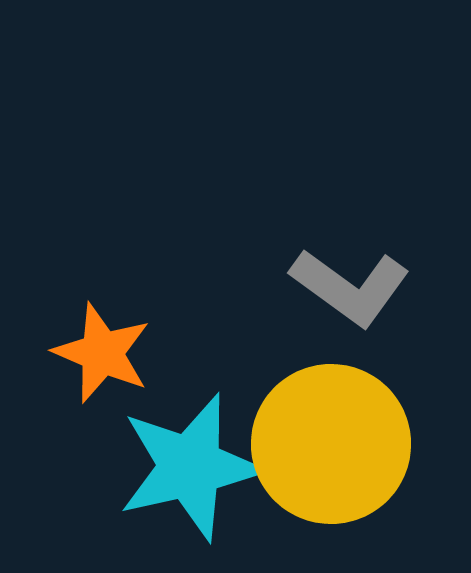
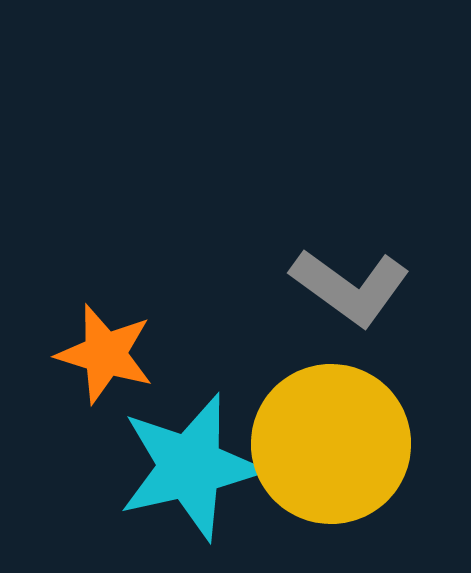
orange star: moved 3 px right, 1 px down; rotated 6 degrees counterclockwise
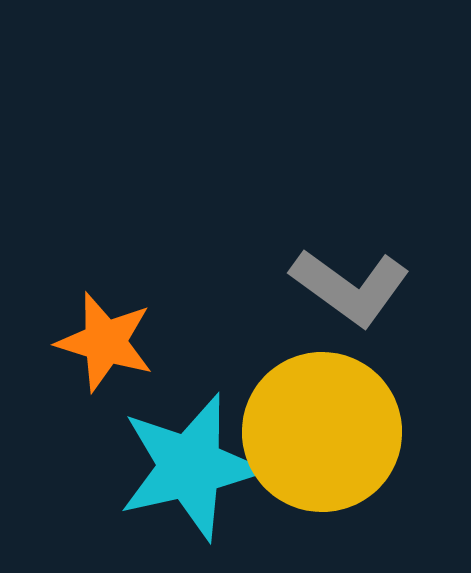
orange star: moved 12 px up
yellow circle: moved 9 px left, 12 px up
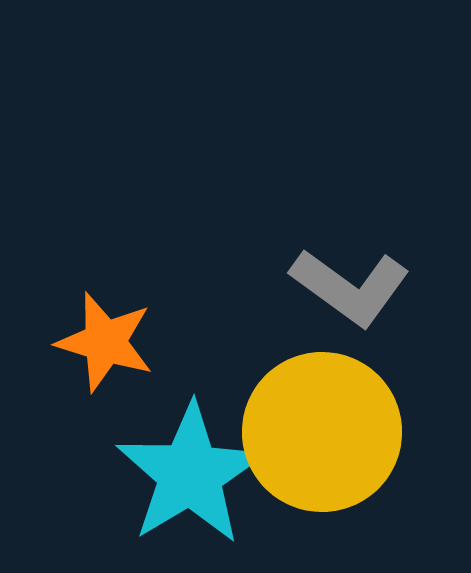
cyan star: moved 7 px down; rotated 18 degrees counterclockwise
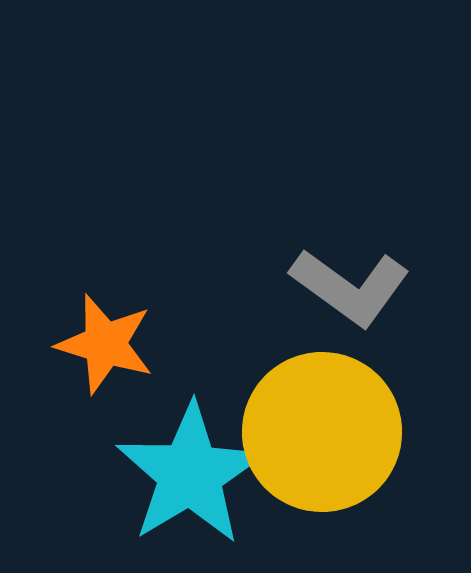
orange star: moved 2 px down
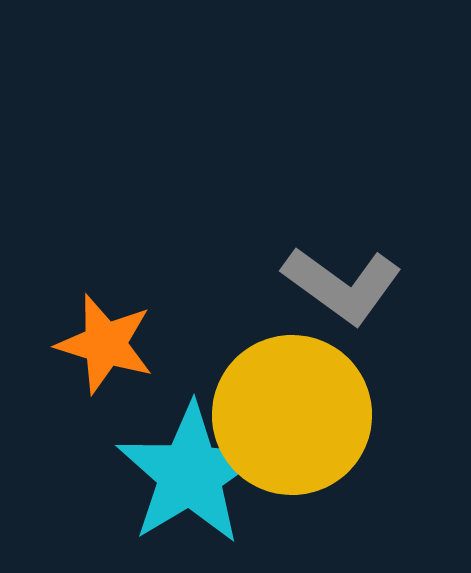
gray L-shape: moved 8 px left, 2 px up
yellow circle: moved 30 px left, 17 px up
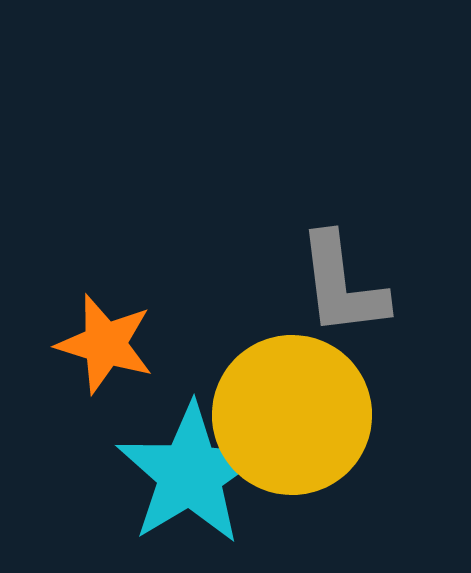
gray L-shape: rotated 47 degrees clockwise
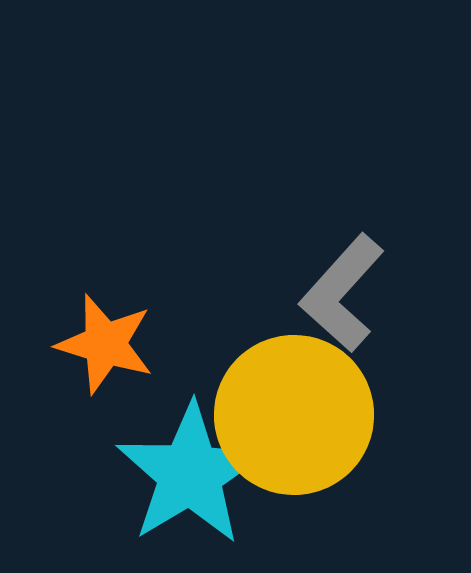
gray L-shape: moved 8 px down; rotated 49 degrees clockwise
yellow circle: moved 2 px right
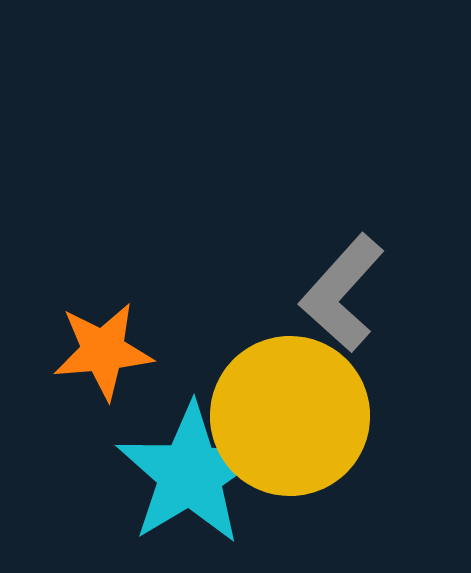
orange star: moved 2 px left, 7 px down; rotated 22 degrees counterclockwise
yellow circle: moved 4 px left, 1 px down
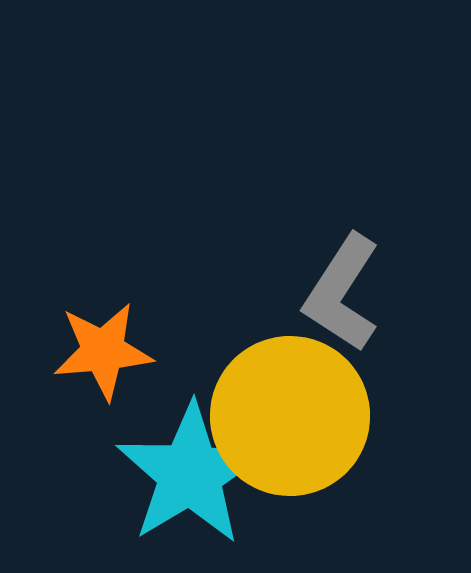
gray L-shape: rotated 9 degrees counterclockwise
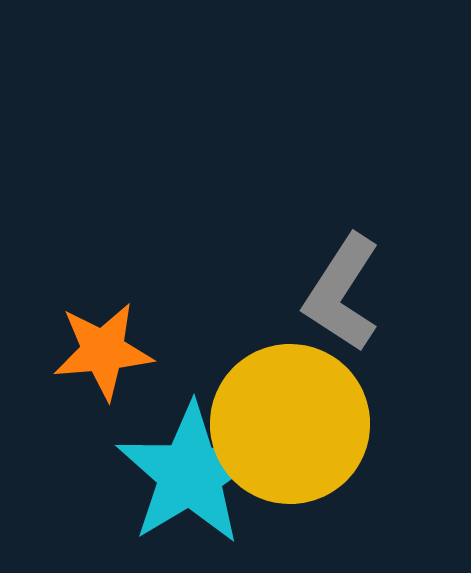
yellow circle: moved 8 px down
